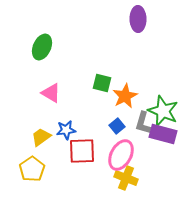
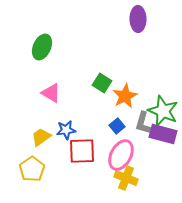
green square: rotated 18 degrees clockwise
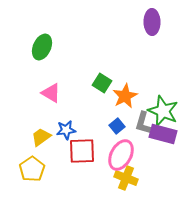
purple ellipse: moved 14 px right, 3 px down
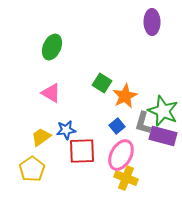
green ellipse: moved 10 px right
purple rectangle: moved 2 px down
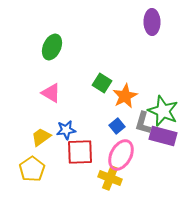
red square: moved 2 px left, 1 px down
yellow cross: moved 16 px left
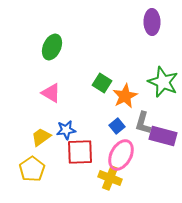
green star: moved 29 px up
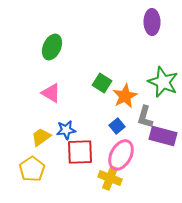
gray L-shape: moved 2 px right, 6 px up
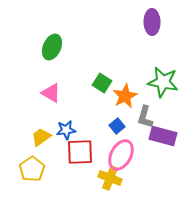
green star: rotated 12 degrees counterclockwise
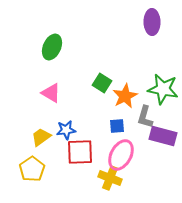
green star: moved 7 px down
blue square: rotated 35 degrees clockwise
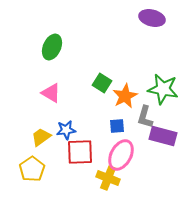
purple ellipse: moved 4 px up; rotated 75 degrees counterclockwise
yellow cross: moved 2 px left
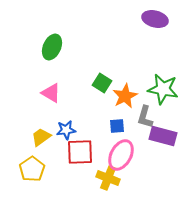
purple ellipse: moved 3 px right, 1 px down
